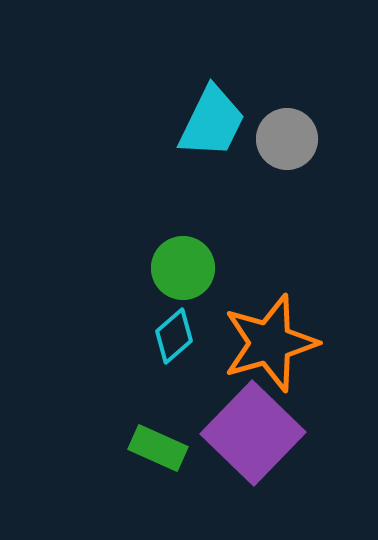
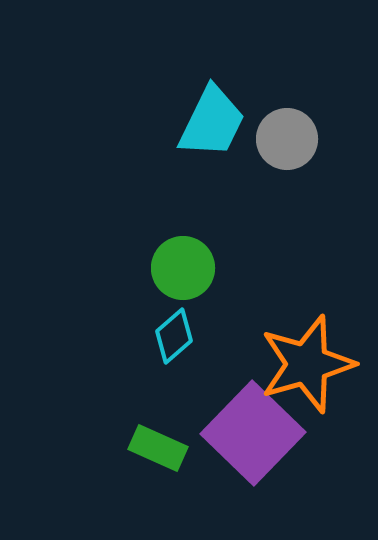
orange star: moved 37 px right, 21 px down
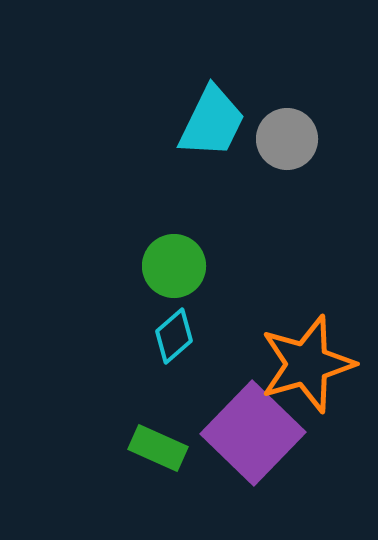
green circle: moved 9 px left, 2 px up
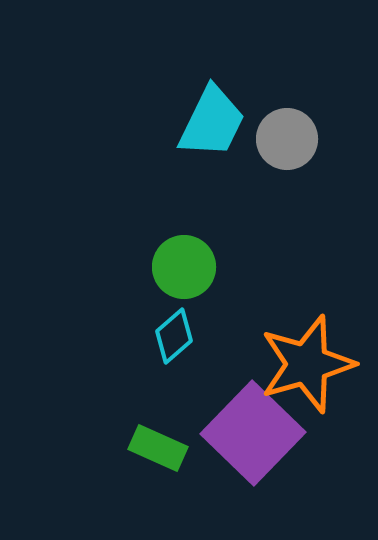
green circle: moved 10 px right, 1 px down
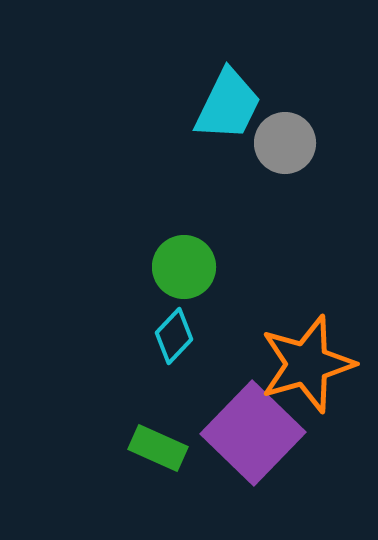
cyan trapezoid: moved 16 px right, 17 px up
gray circle: moved 2 px left, 4 px down
cyan diamond: rotated 6 degrees counterclockwise
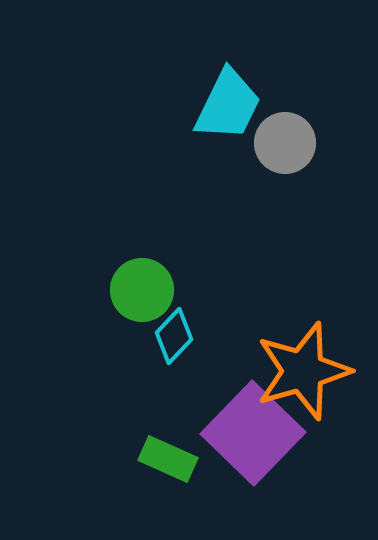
green circle: moved 42 px left, 23 px down
orange star: moved 4 px left, 7 px down
green rectangle: moved 10 px right, 11 px down
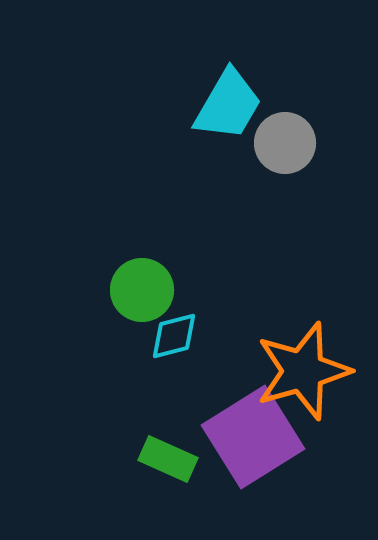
cyan trapezoid: rotated 4 degrees clockwise
cyan diamond: rotated 32 degrees clockwise
purple square: moved 4 px down; rotated 14 degrees clockwise
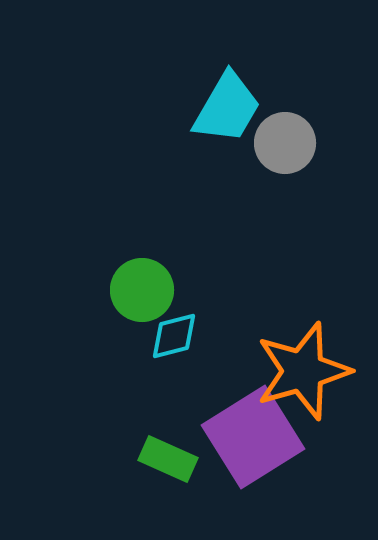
cyan trapezoid: moved 1 px left, 3 px down
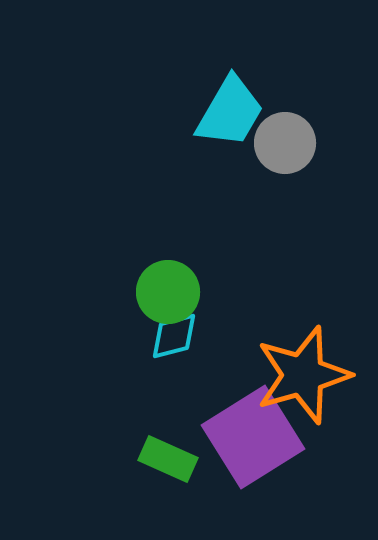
cyan trapezoid: moved 3 px right, 4 px down
green circle: moved 26 px right, 2 px down
orange star: moved 4 px down
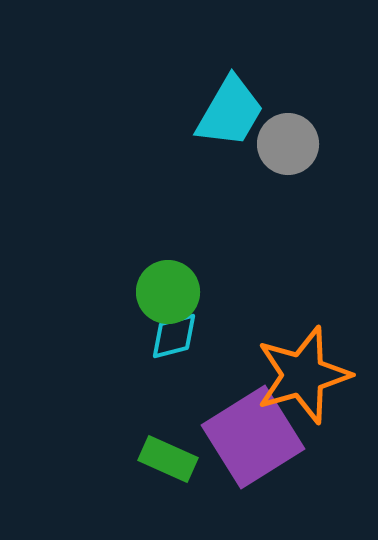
gray circle: moved 3 px right, 1 px down
